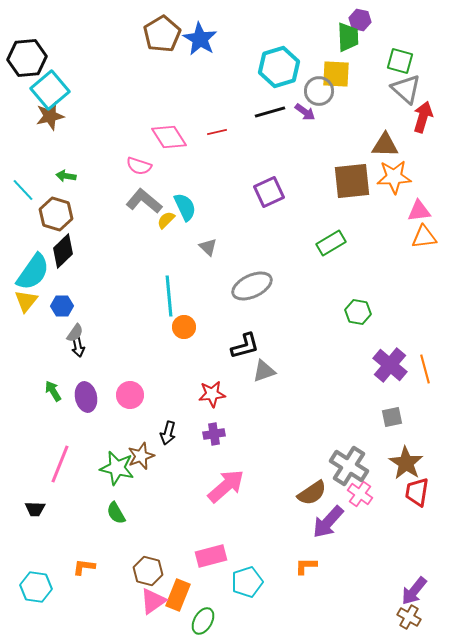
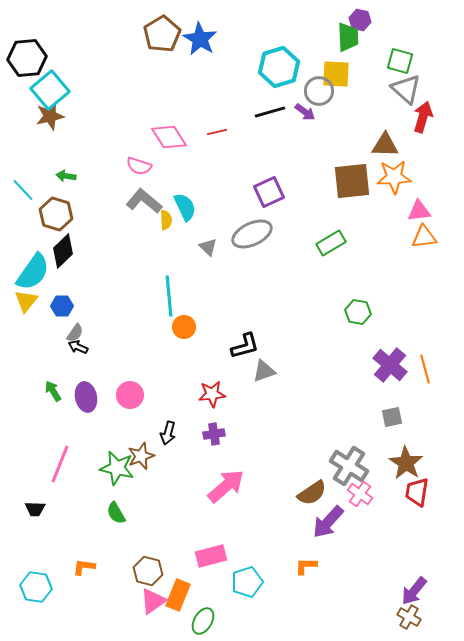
yellow semicircle at (166, 220): rotated 132 degrees clockwise
gray ellipse at (252, 286): moved 52 px up
black arrow at (78, 347): rotated 126 degrees clockwise
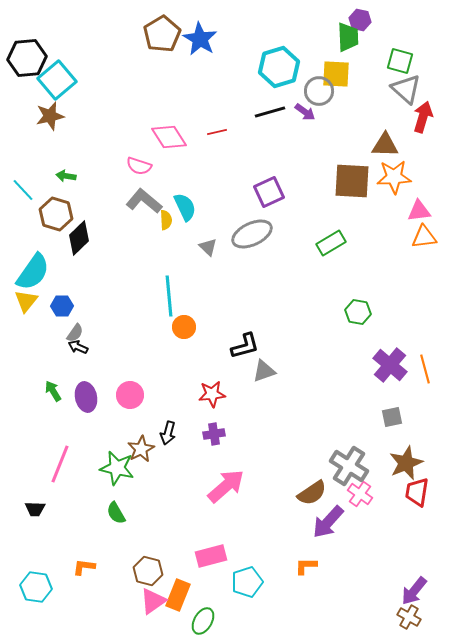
cyan square at (50, 90): moved 7 px right, 10 px up
brown square at (352, 181): rotated 9 degrees clockwise
black diamond at (63, 251): moved 16 px right, 13 px up
brown star at (141, 456): moved 7 px up; rotated 8 degrees counterclockwise
brown star at (406, 463): rotated 16 degrees clockwise
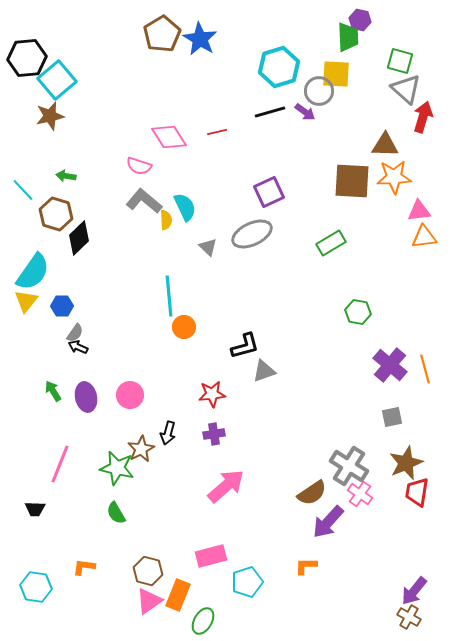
pink triangle at (153, 601): moved 4 px left
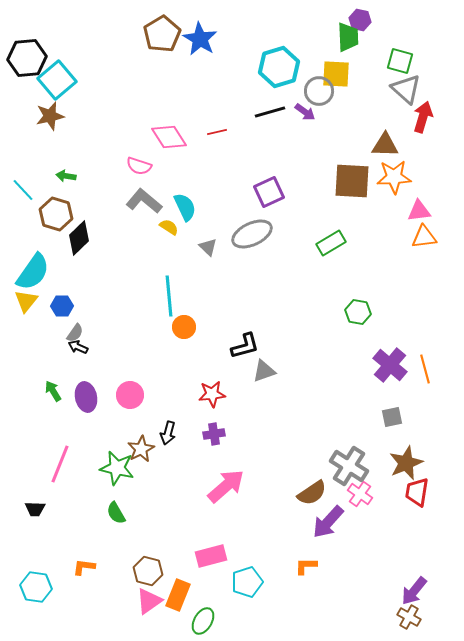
yellow semicircle at (166, 220): moved 3 px right, 7 px down; rotated 54 degrees counterclockwise
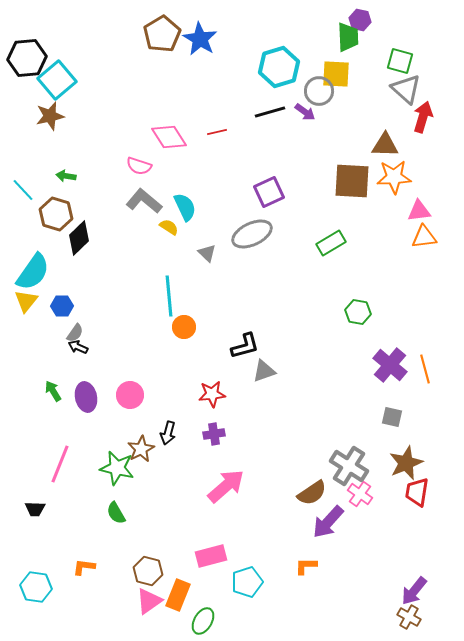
gray triangle at (208, 247): moved 1 px left, 6 px down
gray square at (392, 417): rotated 25 degrees clockwise
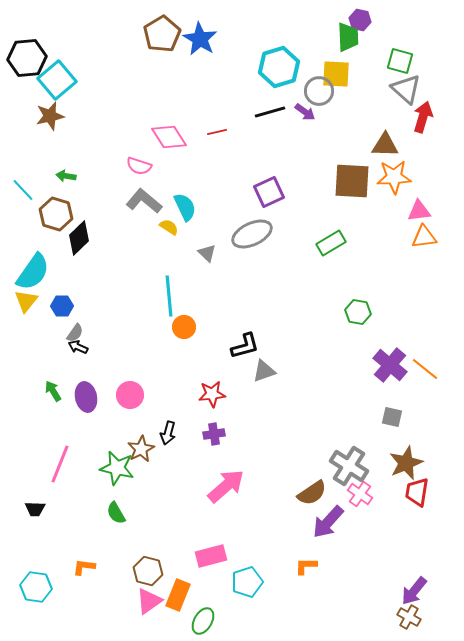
orange line at (425, 369): rotated 36 degrees counterclockwise
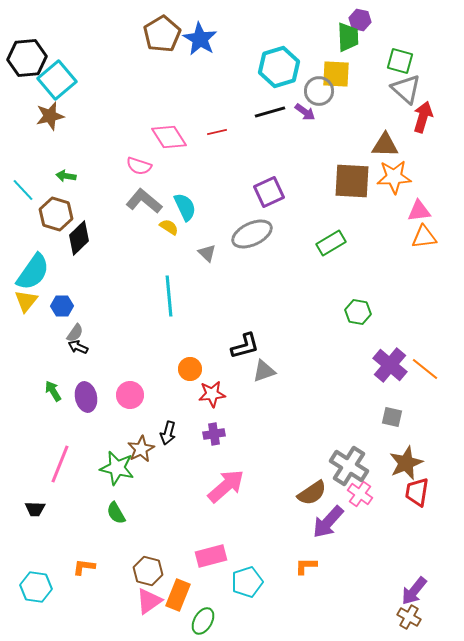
orange circle at (184, 327): moved 6 px right, 42 px down
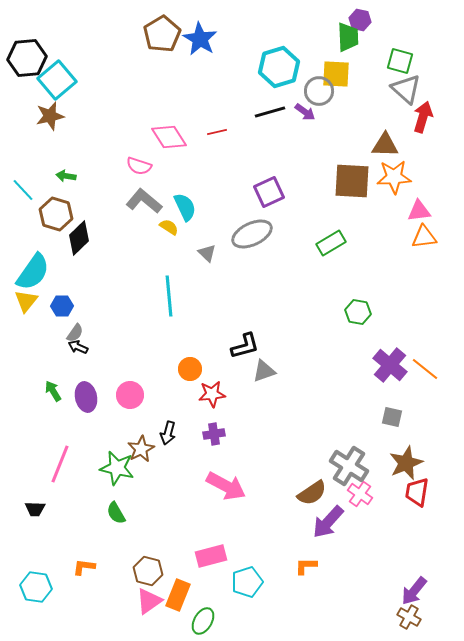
pink arrow at (226, 486): rotated 69 degrees clockwise
